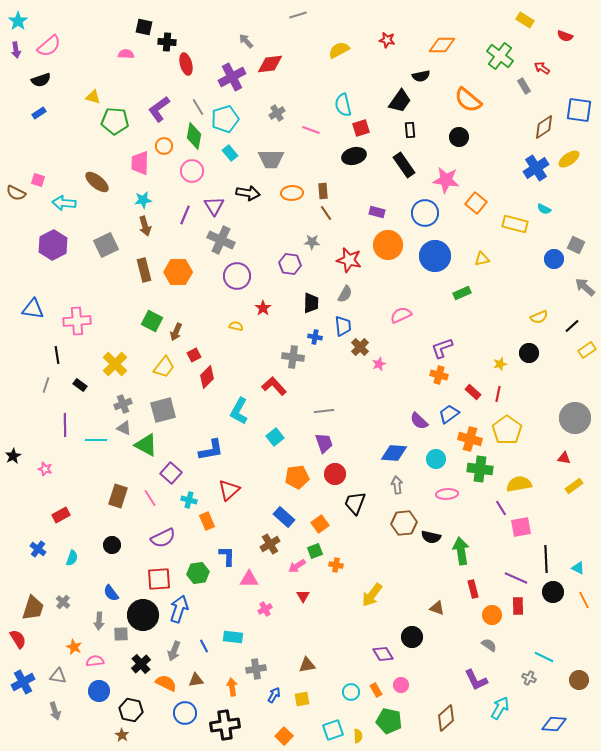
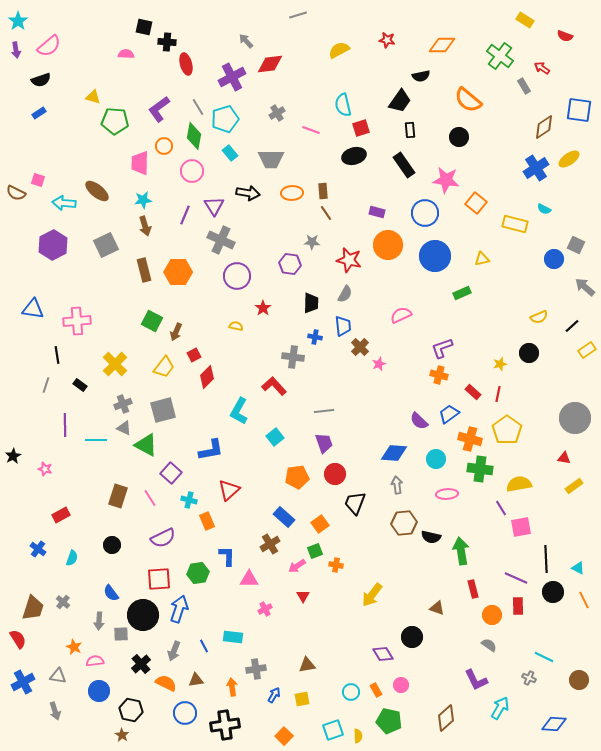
brown ellipse at (97, 182): moved 9 px down
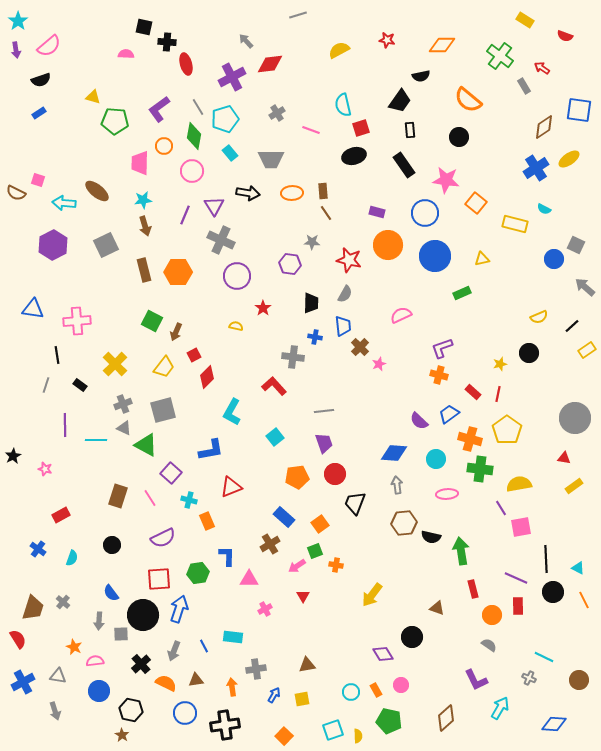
cyan L-shape at (239, 411): moved 7 px left, 1 px down
red triangle at (229, 490): moved 2 px right, 3 px up; rotated 20 degrees clockwise
